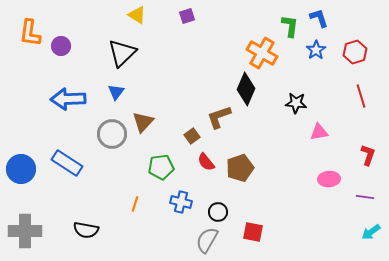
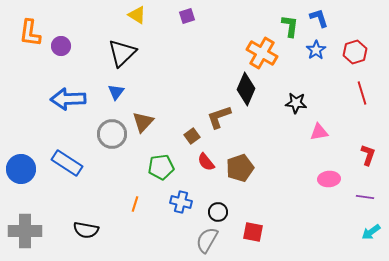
red line: moved 1 px right, 3 px up
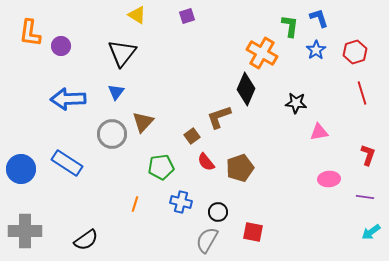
black triangle: rotated 8 degrees counterclockwise
black semicircle: moved 10 px down; rotated 45 degrees counterclockwise
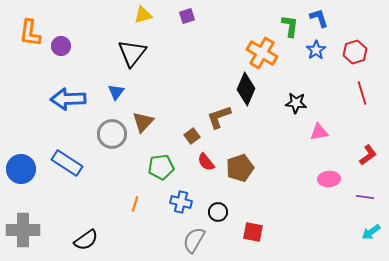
yellow triangle: moved 6 px right; rotated 48 degrees counterclockwise
black triangle: moved 10 px right
red L-shape: rotated 35 degrees clockwise
gray cross: moved 2 px left, 1 px up
gray semicircle: moved 13 px left
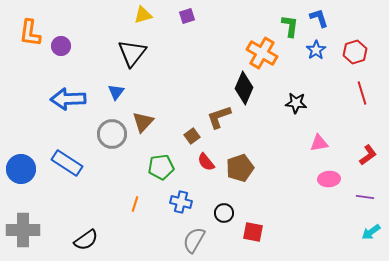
black diamond: moved 2 px left, 1 px up
pink triangle: moved 11 px down
black circle: moved 6 px right, 1 px down
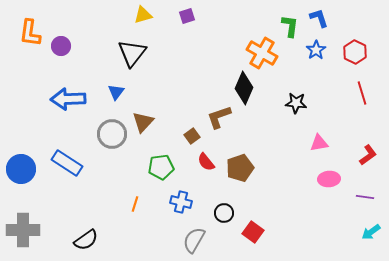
red hexagon: rotated 15 degrees counterclockwise
red square: rotated 25 degrees clockwise
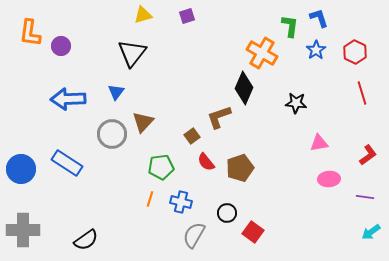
orange line: moved 15 px right, 5 px up
black circle: moved 3 px right
gray semicircle: moved 5 px up
